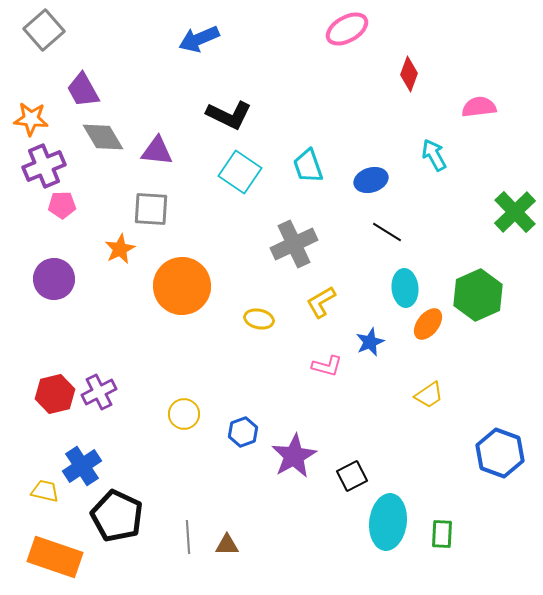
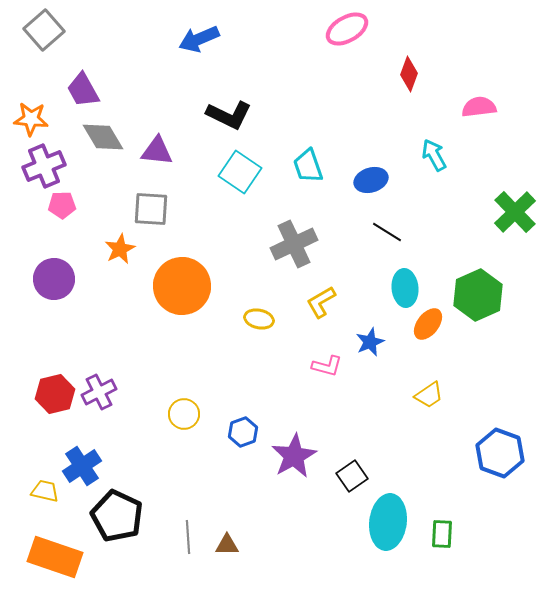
black square at (352, 476): rotated 8 degrees counterclockwise
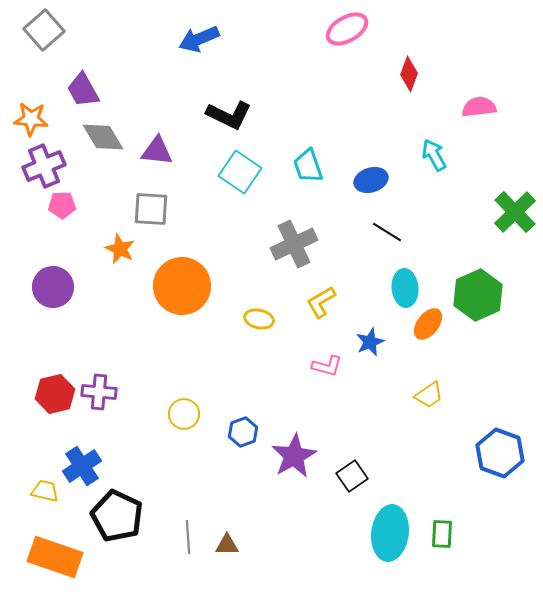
orange star at (120, 249): rotated 20 degrees counterclockwise
purple circle at (54, 279): moved 1 px left, 8 px down
purple cross at (99, 392): rotated 32 degrees clockwise
cyan ellipse at (388, 522): moved 2 px right, 11 px down
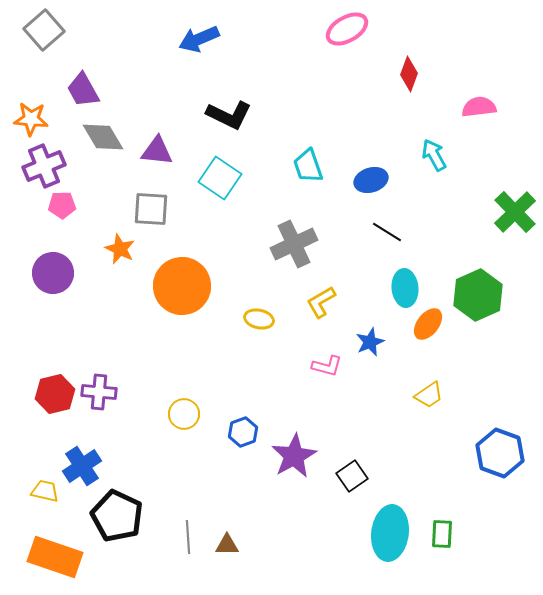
cyan square at (240, 172): moved 20 px left, 6 px down
purple circle at (53, 287): moved 14 px up
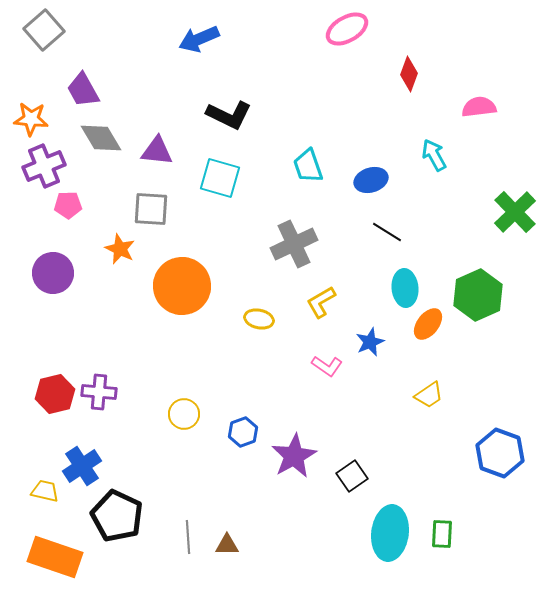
gray diamond at (103, 137): moved 2 px left, 1 px down
cyan square at (220, 178): rotated 18 degrees counterclockwise
pink pentagon at (62, 205): moved 6 px right
pink L-shape at (327, 366): rotated 20 degrees clockwise
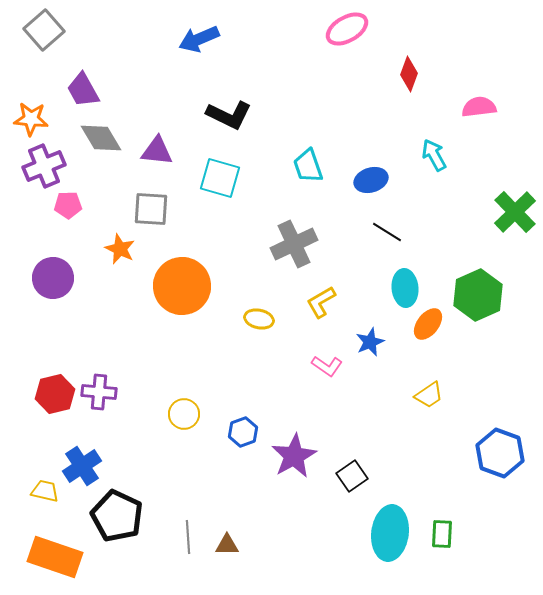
purple circle at (53, 273): moved 5 px down
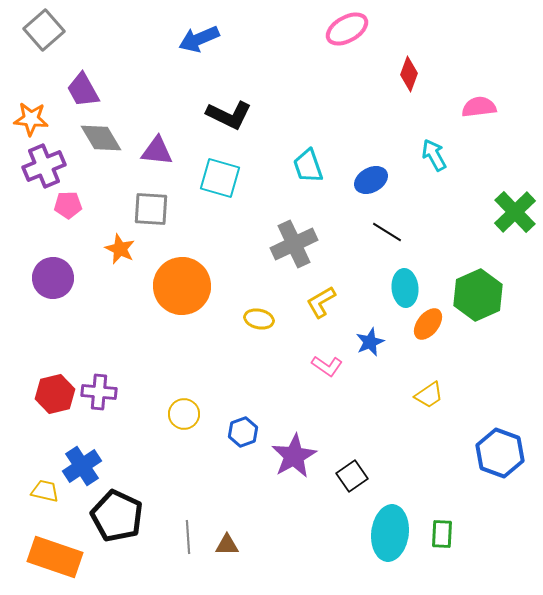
blue ellipse at (371, 180): rotated 12 degrees counterclockwise
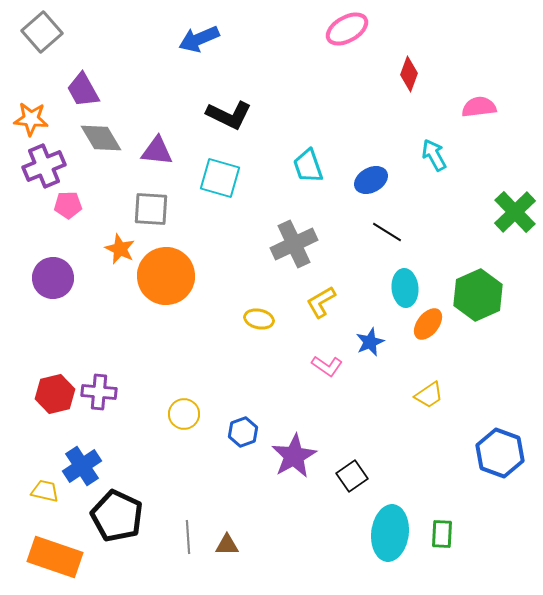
gray square at (44, 30): moved 2 px left, 2 px down
orange circle at (182, 286): moved 16 px left, 10 px up
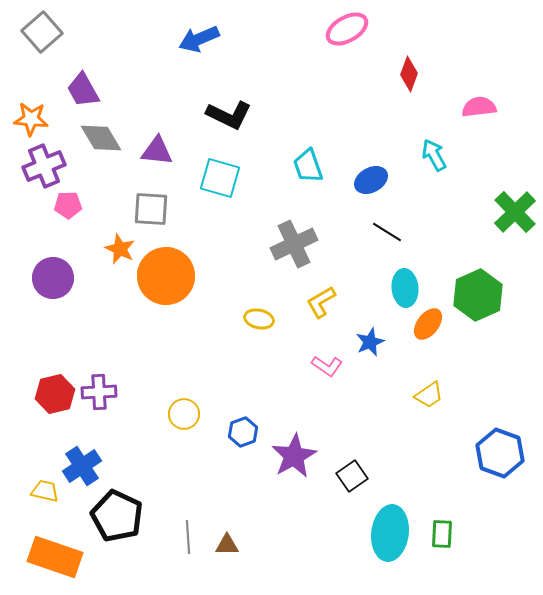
purple cross at (99, 392): rotated 8 degrees counterclockwise
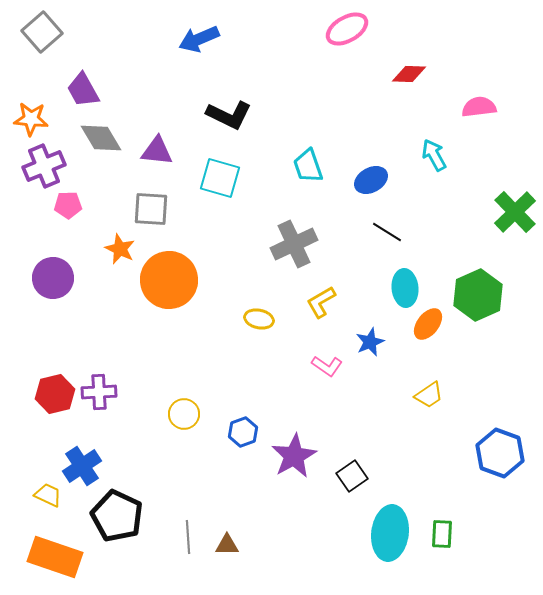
red diamond at (409, 74): rotated 72 degrees clockwise
orange circle at (166, 276): moved 3 px right, 4 px down
yellow trapezoid at (45, 491): moved 3 px right, 4 px down; rotated 12 degrees clockwise
